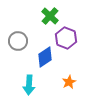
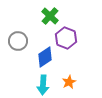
cyan arrow: moved 14 px right
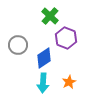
gray circle: moved 4 px down
blue diamond: moved 1 px left, 1 px down
cyan arrow: moved 2 px up
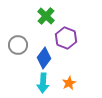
green cross: moved 4 px left
blue diamond: rotated 20 degrees counterclockwise
orange star: moved 1 px down
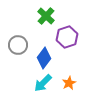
purple hexagon: moved 1 px right, 1 px up; rotated 20 degrees clockwise
cyan arrow: rotated 42 degrees clockwise
